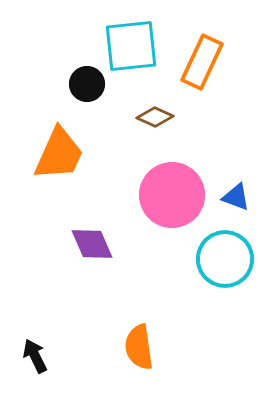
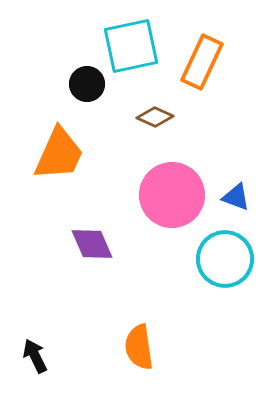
cyan square: rotated 6 degrees counterclockwise
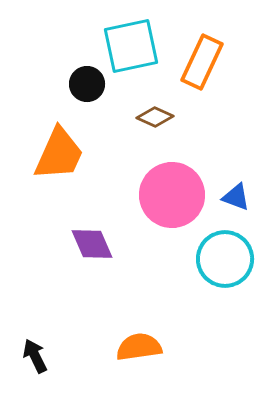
orange semicircle: rotated 90 degrees clockwise
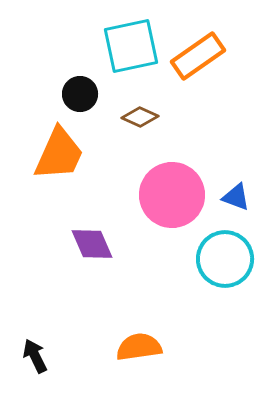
orange rectangle: moved 4 px left, 6 px up; rotated 30 degrees clockwise
black circle: moved 7 px left, 10 px down
brown diamond: moved 15 px left
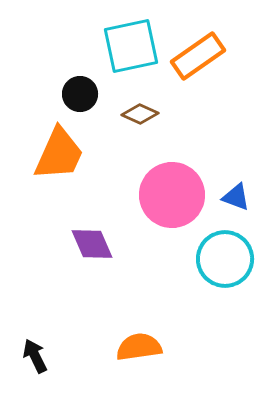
brown diamond: moved 3 px up
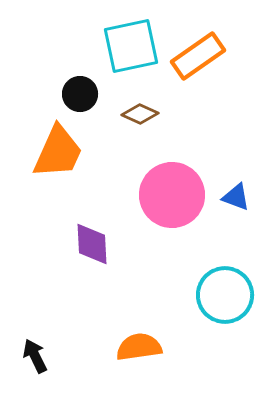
orange trapezoid: moved 1 px left, 2 px up
purple diamond: rotated 21 degrees clockwise
cyan circle: moved 36 px down
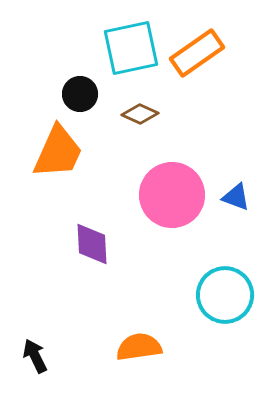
cyan square: moved 2 px down
orange rectangle: moved 1 px left, 3 px up
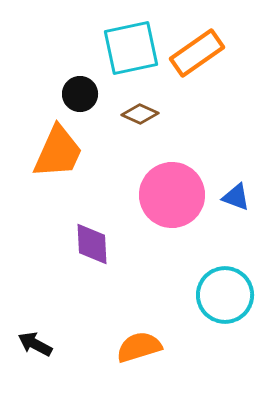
orange semicircle: rotated 9 degrees counterclockwise
black arrow: moved 12 px up; rotated 36 degrees counterclockwise
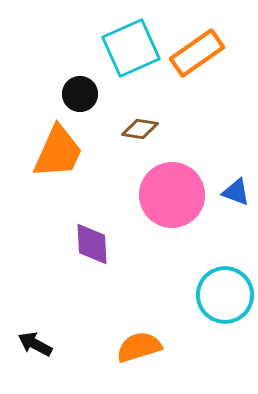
cyan square: rotated 12 degrees counterclockwise
brown diamond: moved 15 px down; rotated 15 degrees counterclockwise
blue triangle: moved 5 px up
